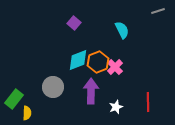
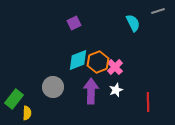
purple square: rotated 24 degrees clockwise
cyan semicircle: moved 11 px right, 7 px up
white star: moved 17 px up
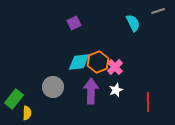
cyan diamond: moved 1 px right, 2 px down; rotated 15 degrees clockwise
